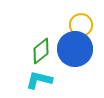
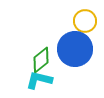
yellow circle: moved 4 px right, 4 px up
green diamond: moved 9 px down
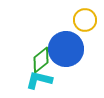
yellow circle: moved 1 px up
blue circle: moved 9 px left
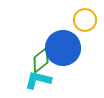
blue circle: moved 3 px left, 1 px up
cyan L-shape: moved 1 px left
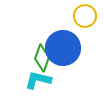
yellow circle: moved 4 px up
green diamond: moved 1 px right, 2 px up; rotated 32 degrees counterclockwise
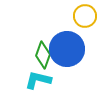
blue circle: moved 4 px right, 1 px down
green diamond: moved 1 px right, 3 px up
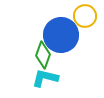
blue circle: moved 6 px left, 14 px up
cyan L-shape: moved 7 px right, 2 px up
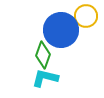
yellow circle: moved 1 px right
blue circle: moved 5 px up
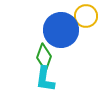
green diamond: moved 1 px right, 2 px down
cyan L-shape: moved 1 px down; rotated 96 degrees counterclockwise
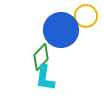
green diamond: moved 3 px left; rotated 24 degrees clockwise
cyan L-shape: moved 1 px up
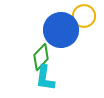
yellow circle: moved 2 px left
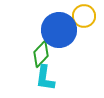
blue circle: moved 2 px left
green diamond: moved 3 px up
